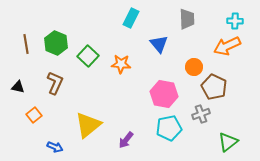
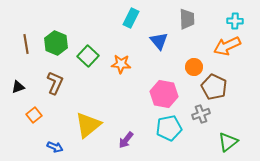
blue triangle: moved 3 px up
black triangle: rotated 32 degrees counterclockwise
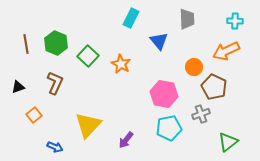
orange arrow: moved 1 px left, 5 px down
orange star: rotated 24 degrees clockwise
yellow triangle: rotated 8 degrees counterclockwise
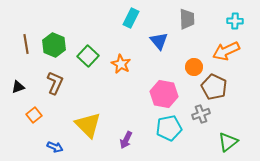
green hexagon: moved 2 px left, 2 px down
yellow triangle: rotated 28 degrees counterclockwise
purple arrow: rotated 12 degrees counterclockwise
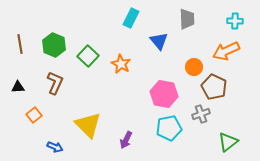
brown line: moved 6 px left
black triangle: rotated 16 degrees clockwise
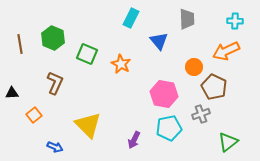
green hexagon: moved 1 px left, 7 px up
green square: moved 1 px left, 2 px up; rotated 20 degrees counterclockwise
black triangle: moved 6 px left, 6 px down
purple arrow: moved 8 px right
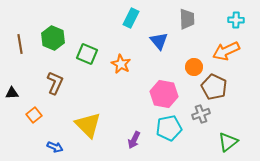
cyan cross: moved 1 px right, 1 px up
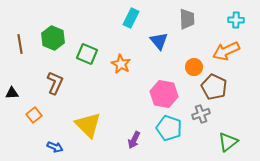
cyan pentagon: rotated 30 degrees clockwise
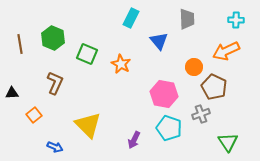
green triangle: rotated 25 degrees counterclockwise
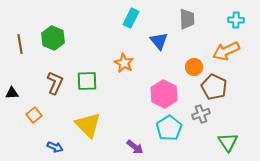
green square: moved 27 px down; rotated 25 degrees counterclockwise
orange star: moved 3 px right, 1 px up
pink hexagon: rotated 16 degrees clockwise
cyan pentagon: rotated 20 degrees clockwise
purple arrow: moved 1 px right, 7 px down; rotated 78 degrees counterclockwise
